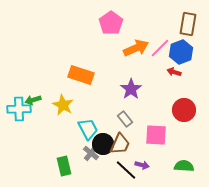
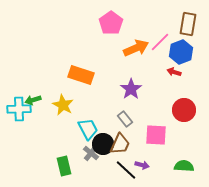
pink line: moved 6 px up
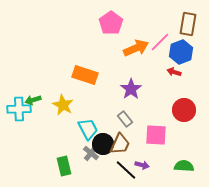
orange rectangle: moved 4 px right
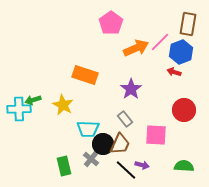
cyan trapezoid: rotated 120 degrees clockwise
gray cross: moved 6 px down
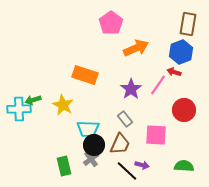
pink line: moved 2 px left, 43 px down; rotated 10 degrees counterclockwise
black circle: moved 9 px left, 1 px down
gray cross: rotated 14 degrees clockwise
black line: moved 1 px right, 1 px down
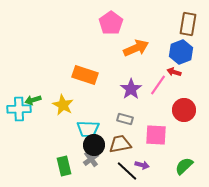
gray rectangle: rotated 35 degrees counterclockwise
brown trapezoid: rotated 125 degrees counterclockwise
green semicircle: rotated 48 degrees counterclockwise
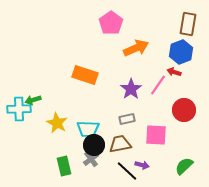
yellow star: moved 6 px left, 18 px down
gray rectangle: moved 2 px right; rotated 28 degrees counterclockwise
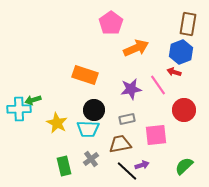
pink line: rotated 70 degrees counterclockwise
purple star: rotated 25 degrees clockwise
pink square: rotated 10 degrees counterclockwise
black circle: moved 35 px up
purple arrow: rotated 32 degrees counterclockwise
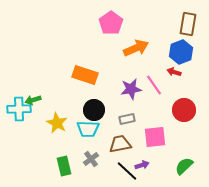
pink line: moved 4 px left
pink square: moved 1 px left, 2 px down
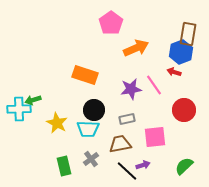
brown rectangle: moved 10 px down
purple arrow: moved 1 px right
